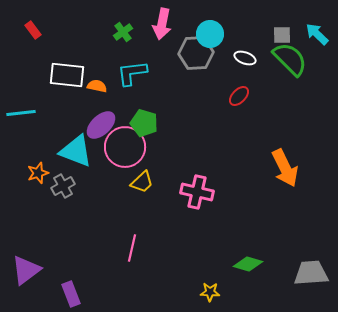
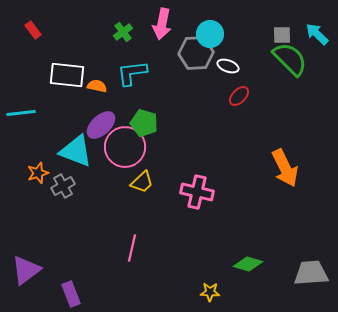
white ellipse: moved 17 px left, 8 px down
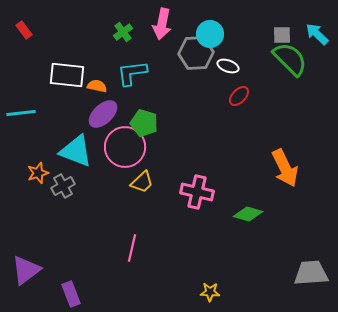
red rectangle: moved 9 px left
purple ellipse: moved 2 px right, 11 px up
green diamond: moved 50 px up
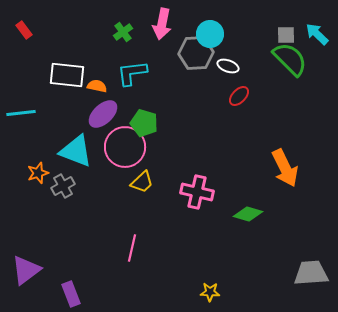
gray square: moved 4 px right
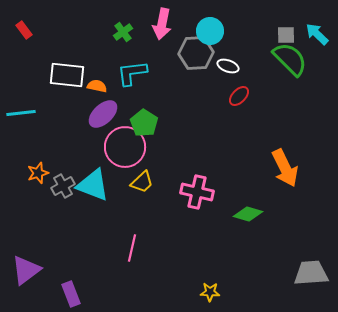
cyan circle: moved 3 px up
green pentagon: rotated 16 degrees clockwise
cyan triangle: moved 17 px right, 34 px down
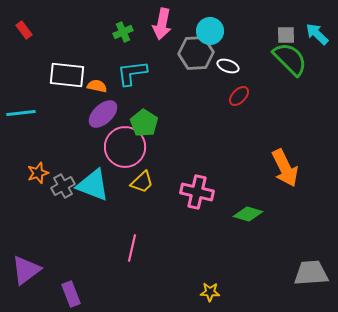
green cross: rotated 12 degrees clockwise
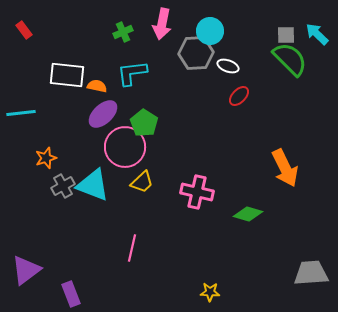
orange star: moved 8 px right, 15 px up
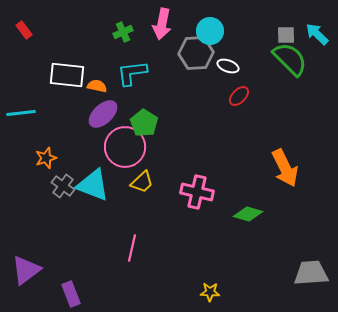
gray cross: rotated 25 degrees counterclockwise
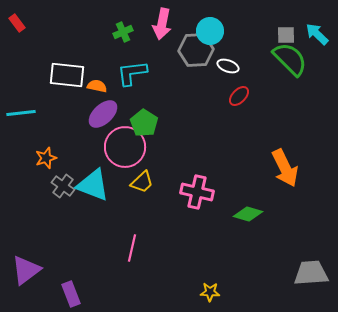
red rectangle: moved 7 px left, 7 px up
gray hexagon: moved 3 px up
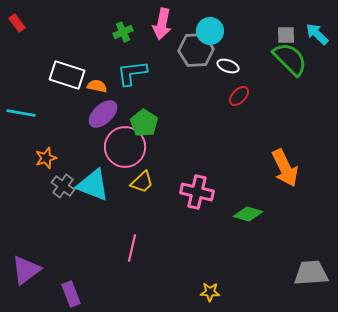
white rectangle: rotated 12 degrees clockwise
cyan line: rotated 16 degrees clockwise
